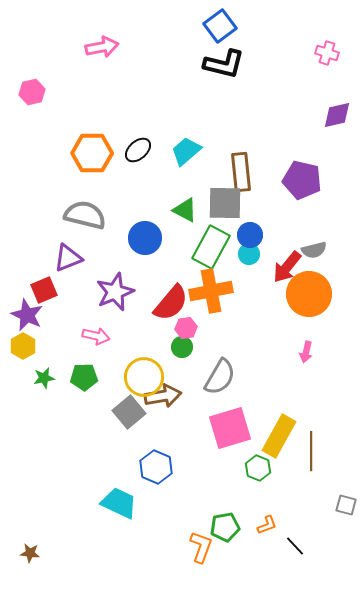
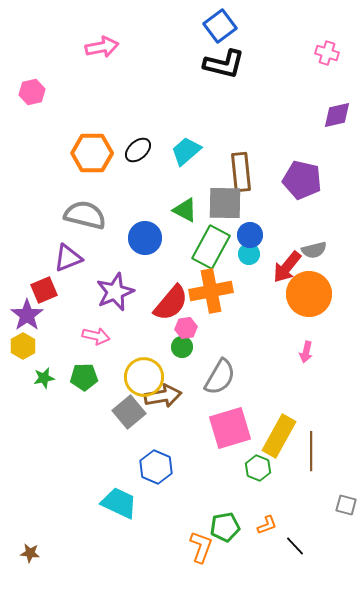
purple star at (27, 315): rotated 12 degrees clockwise
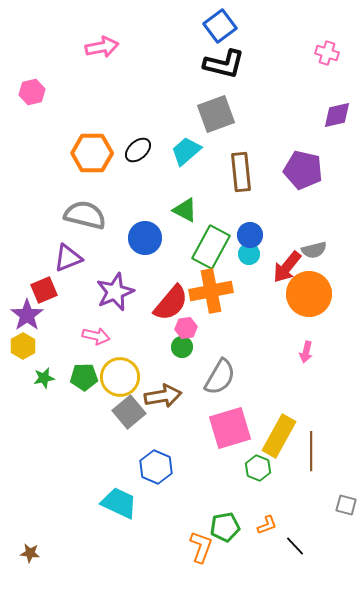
purple pentagon at (302, 180): moved 1 px right, 10 px up
gray square at (225, 203): moved 9 px left, 89 px up; rotated 21 degrees counterclockwise
yellow circle at (144, 377): moved 24 px left
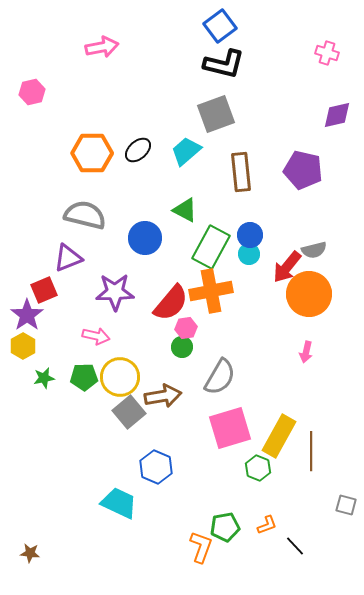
purple star at (115, 292): rotated 21 degrees clockwise
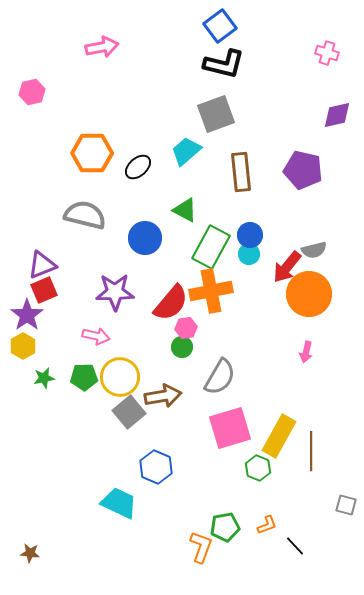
black ellipse at (138, 150): moved 17 px down
purple triangle at (68, 258): moved 26 px left, 7 px down
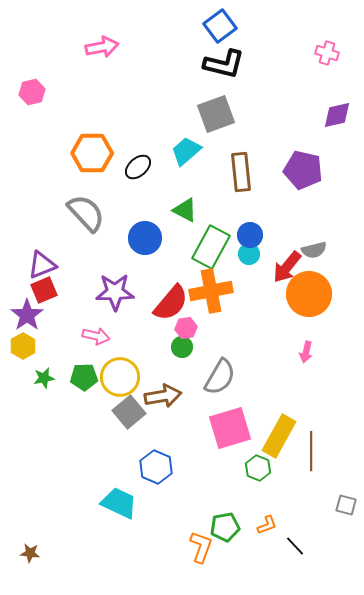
gray semicircle at (85, 215): moved 1 px right, 2 px up; rotated 33 degrees clockwise
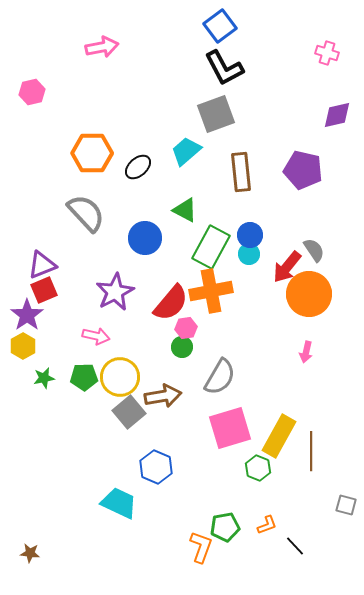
black L-shape at (224, 64): moved 4 px down; rotated 48 degrees clockwise
gray semicircle at (314, 250): rotated 110 degrees counterclockwise
purple star at (115, 292): rotated 27 degrees counterclockwise
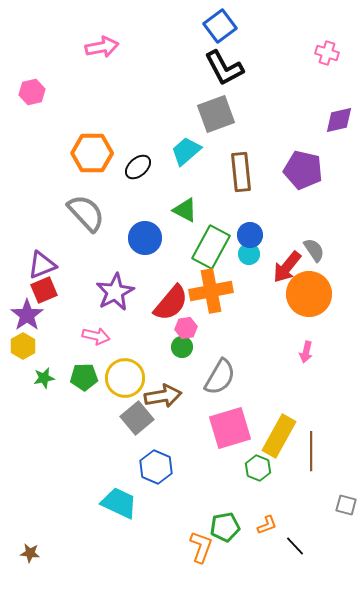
purple diamond at (337, 115): moved 2 px right, 5 px down
yellow circle at (120, 377): moved 5 px right, 1 px down
gray square at (129, 412): moved 8 px right, 6 px down
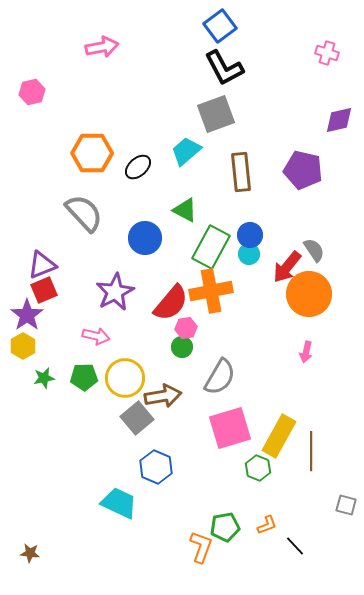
gray semicircle at (86, 213): moved 2 px left
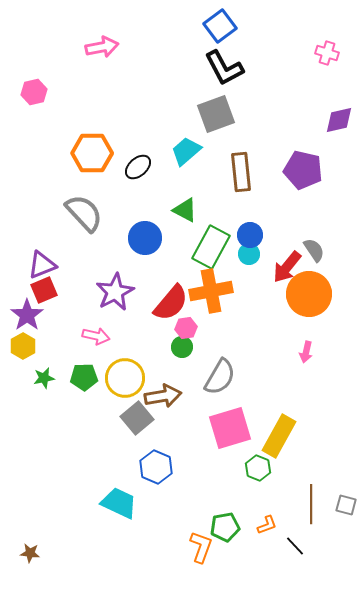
pink hexagon at (32, 92): moved 2 px right
brown line at (311, 451): moved 53 px down
